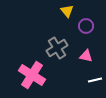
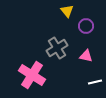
white line: moved 2 px down
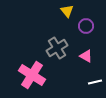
pink triangle: rotated 16 degrees clockwise
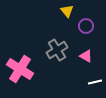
gray cross: moved 2 px down
pink cross: moved 12 px left, 6 px up
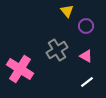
white line: moved 8 px left; rotated 24 degrees counterclockwise
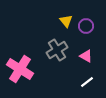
yellow triangle: moved 1 px left, 10 px down
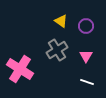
yellow triangle: moved 5 px left; rotated 16 degrees counterclockwise
pink triangle: rotated 32 degrees clockwise
white line: rotated 56 degrees clockwise
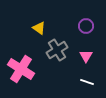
yellow triangle: moved 22 px left, 7 px down
pink cross: moved 1 px right
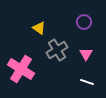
purple circle: moved 2 px left, 4 px up
pink triangle: moved 2 px up
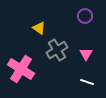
purple circle: moved 1 px right, 6 px up
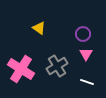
purple circle: moved 2 px left, 18 px down
gray cross: moved 16 px down
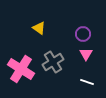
gray cross: moved 4 px left, 4 px up
